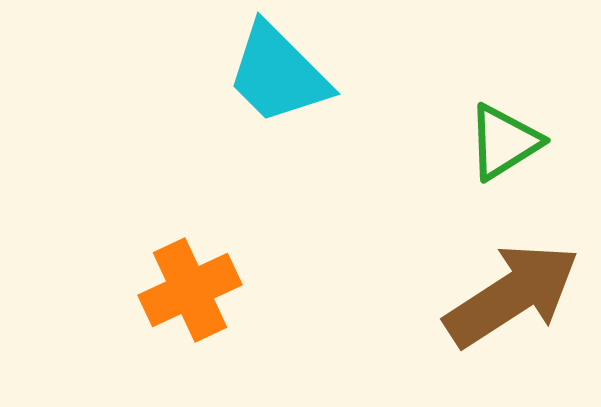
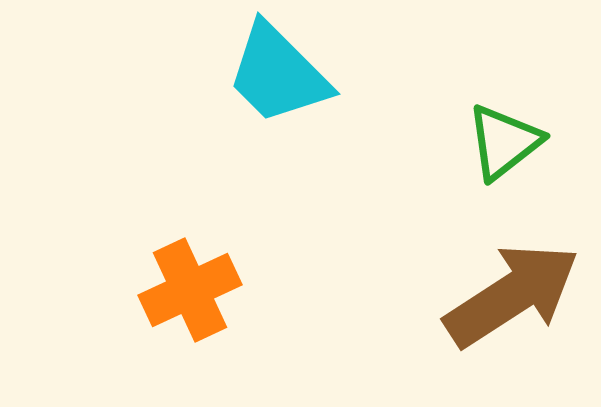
green triangle: rotated 6 degrees counterclockwise
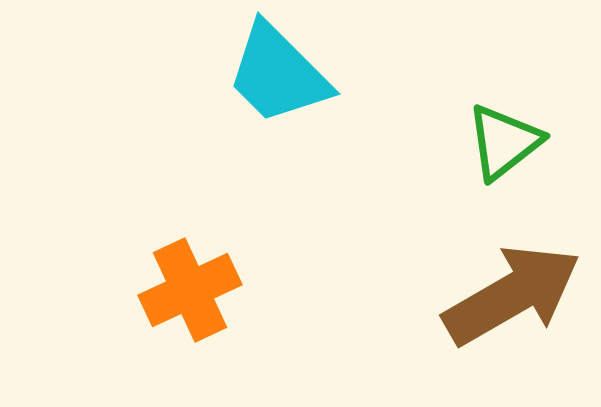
brown arrow: rotated 3 degrees clockwise
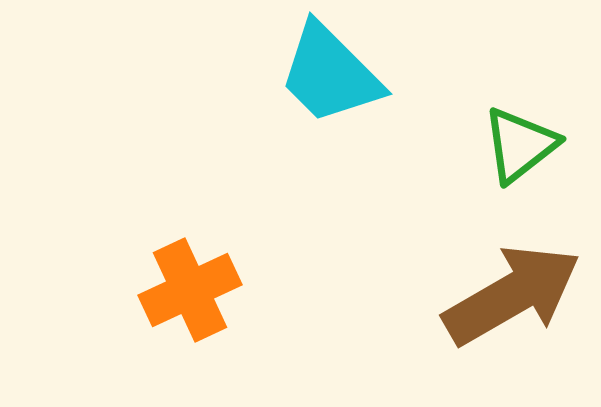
cyan trapezoid: moved 52 px right
green triangle: moved 16 px right, 3 px down
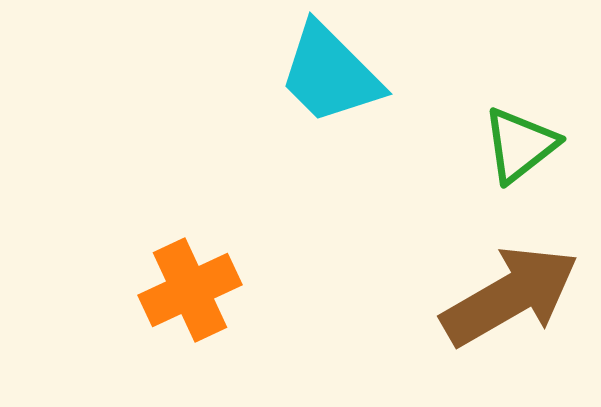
brown arrow: moved 2 px left, 1 px down
